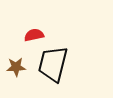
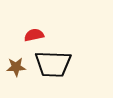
black trapezoid: rotated 102 degrees counterclockwise
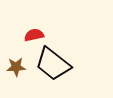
black trapezoid: rotated 36 degrees clockwise
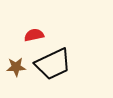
black trapezoid: rotated 63 degrees counterclockwise
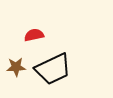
black trapezoid: moved 5 px down
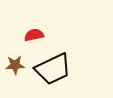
brown star: moved 1 px left, 2 px up
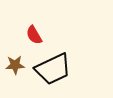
red semicircle: rotated 108 degrees counterclockwise
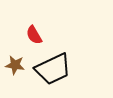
brown star: rotated 12 degrees clockwise
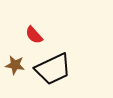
red semicircle: rotated 12 degrees counterclockwise
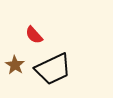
brown star: rotated 24 degrees clockwise
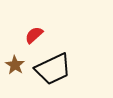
red semicircle: rotated 90 degrees clockwise
